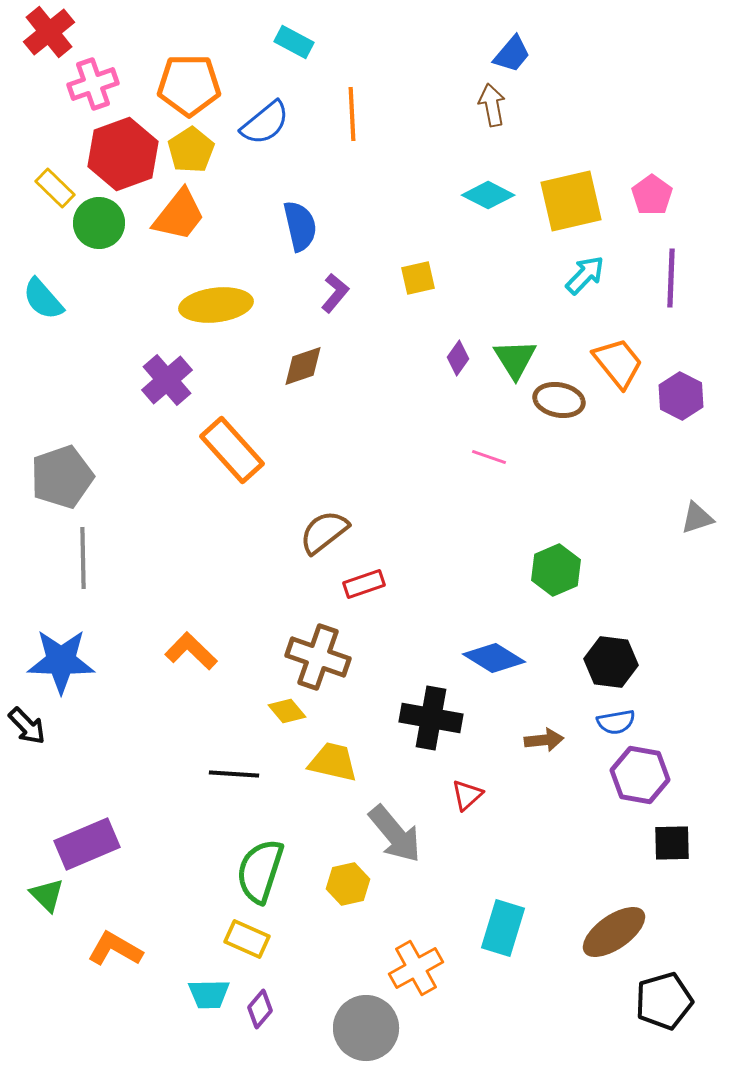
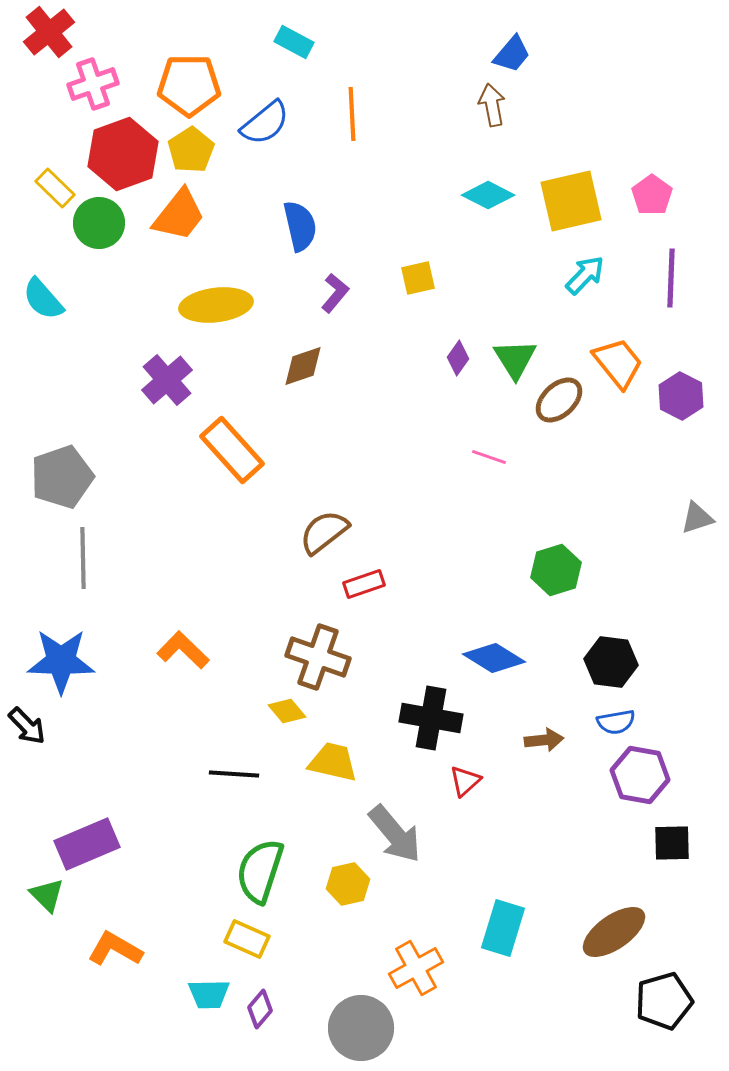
brown ellipse at (559, 400): rotated 54 degrees counterclockwise
green hexagon at (556, 570): rotated 6 degrees clockwise
orange L-shape at (191, 651): moved 8 px left, 1 px up
red triangle at (467, 795): moved 2 px left, 14 px up
gray circle at (366, 1028): moved 5 px left
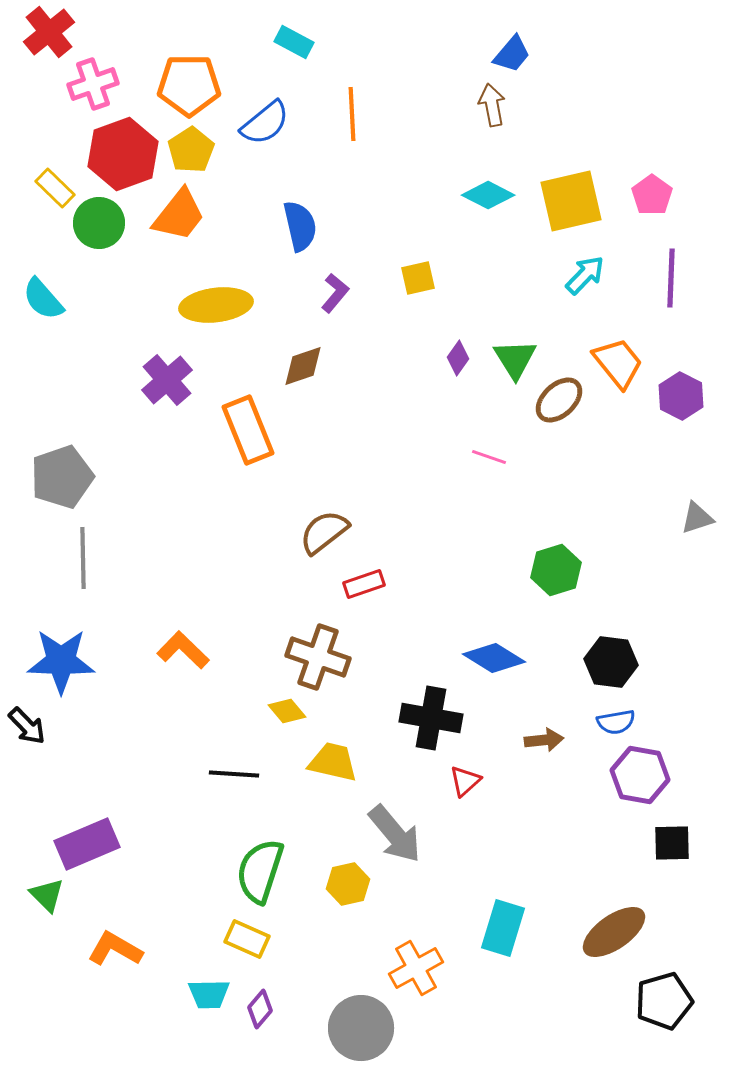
orange rectangle at (232, 450): moved 16 px right, 20 px up; rotated 20 degrees clockwise
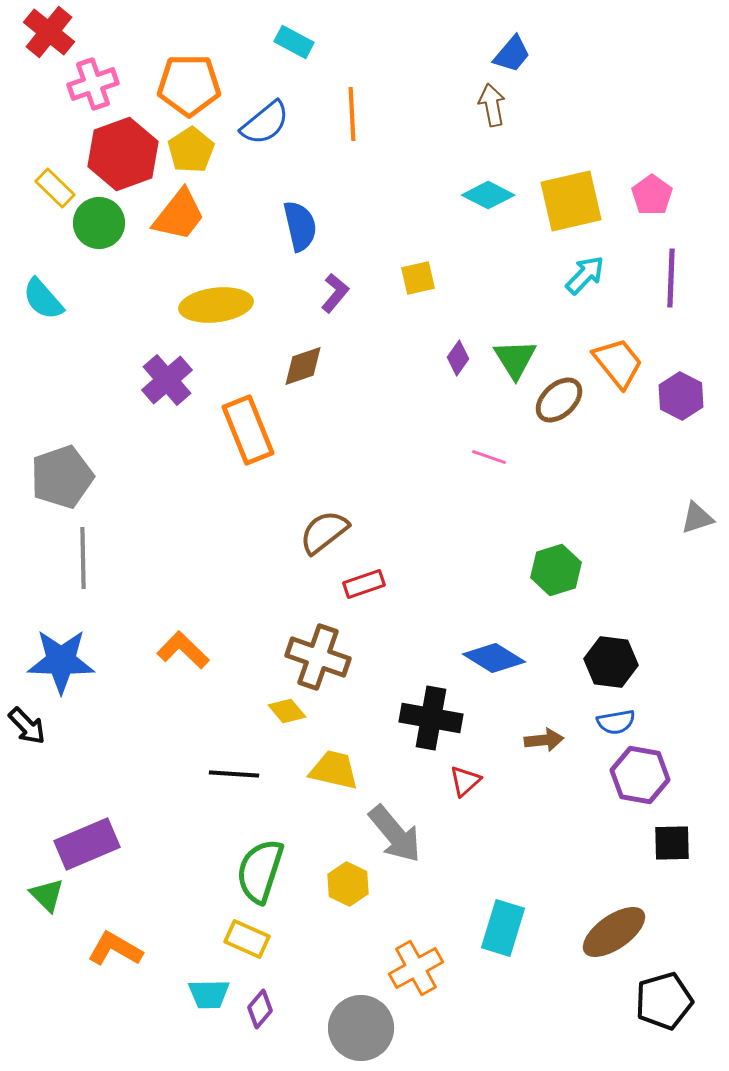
red cross at (49, 32): rotated 12 degrees counterclockwise
yellow trapezoid at (333, 762): moved 1 px right, 8 px down
yellow hexagon at (348, 884): rotated 21 degrees counterclockwise
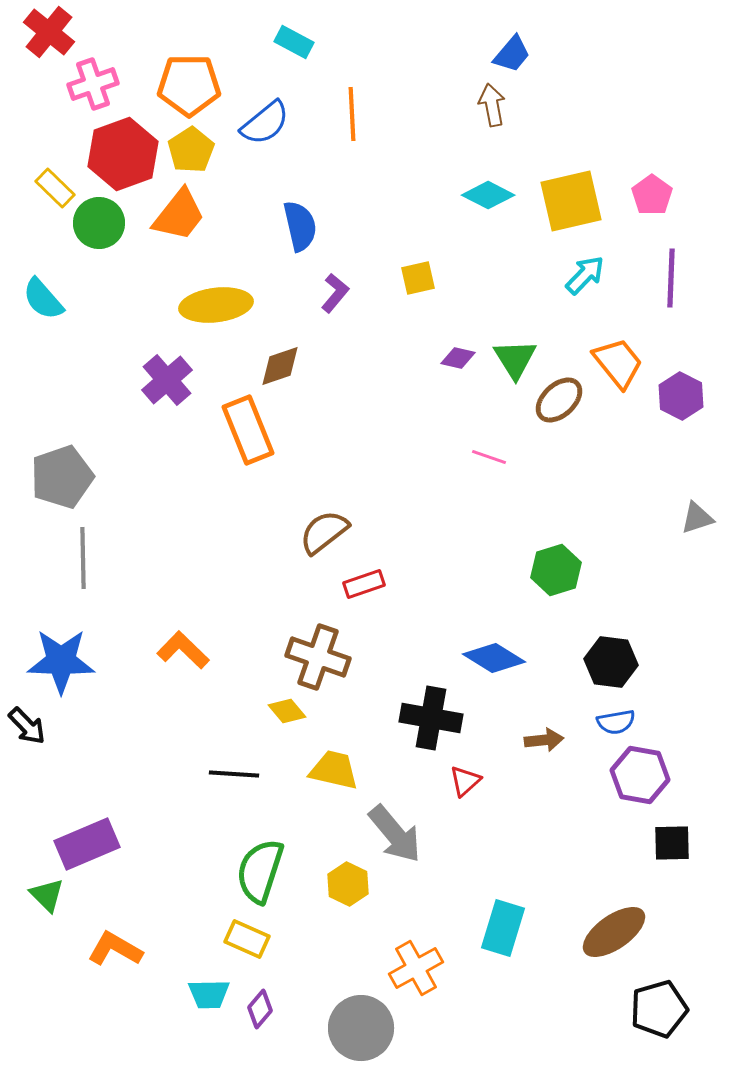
purple diamond at (458, 358): rotated 68 degrees clockwise
brown diamond at (303, 366): moved 23 px left
black pentagon at (664, 1001): moved 5 px left, 8 px down
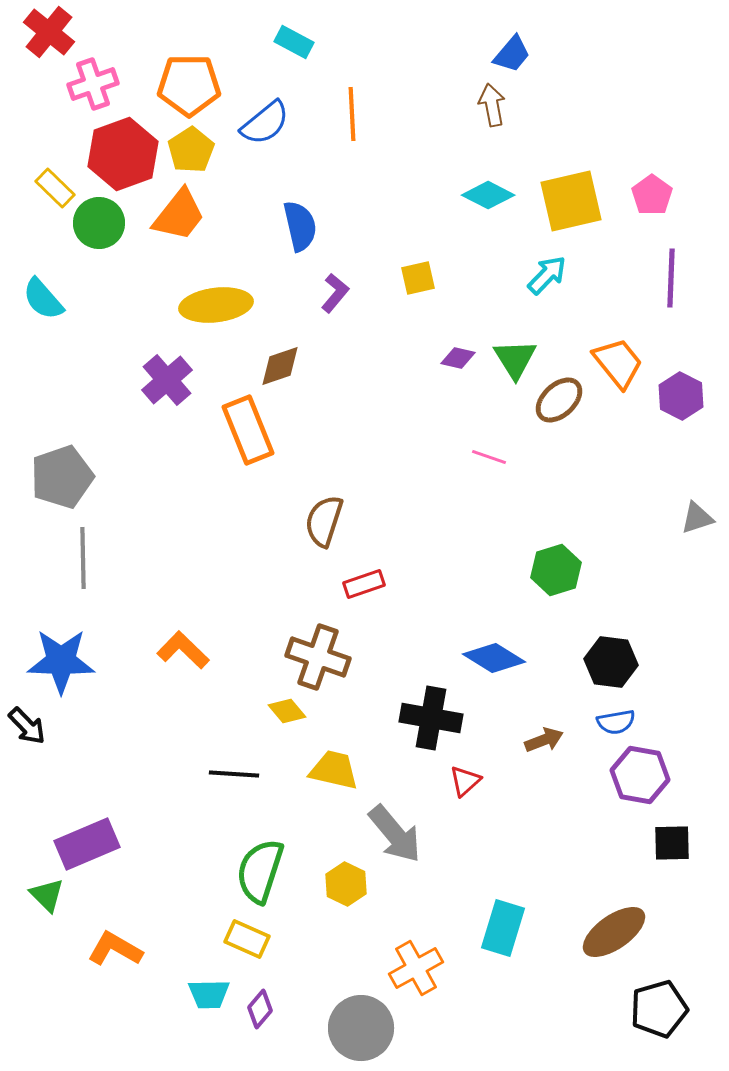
cyan arrow at (585, 275): moved 38 px left
brown semicircle at (324, 532): moved 11 px up; rotated 34 degrees counterclockwise
brown arrow at (544, 740): rotated 15 degrees counterclockwise
yellow hexagon at (348, 884): moved 2 px left
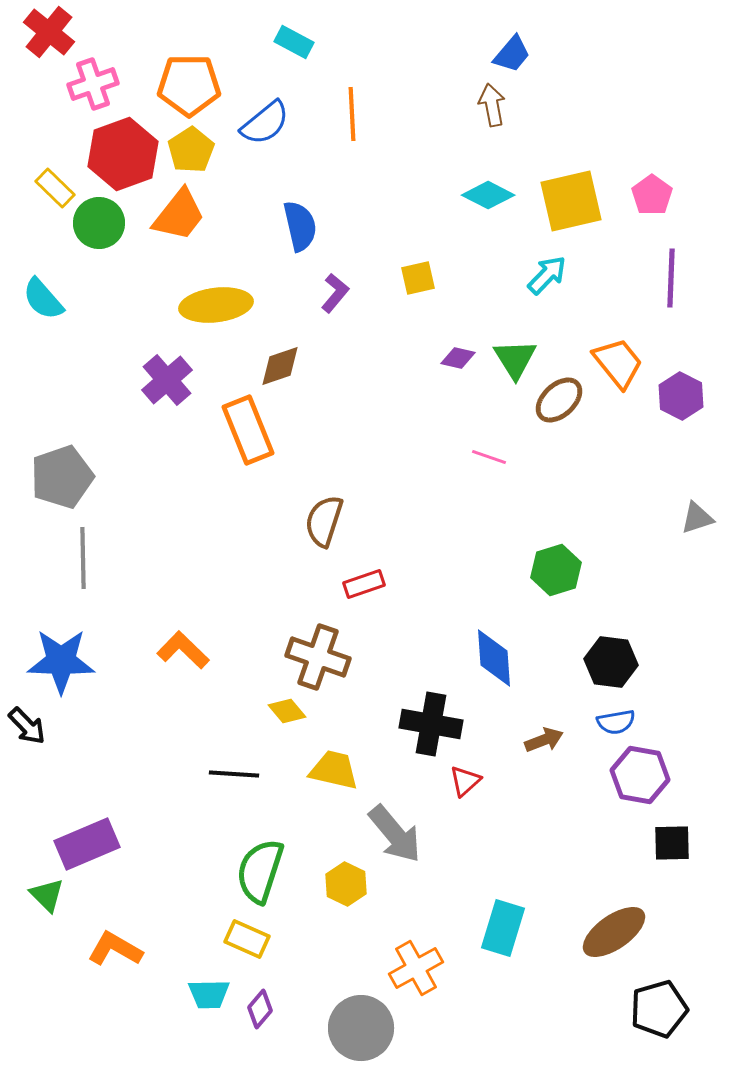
blue diamond at (494, 658): rotated 54 degrees clockwise
black cross at (431, 718): moved 6 px down
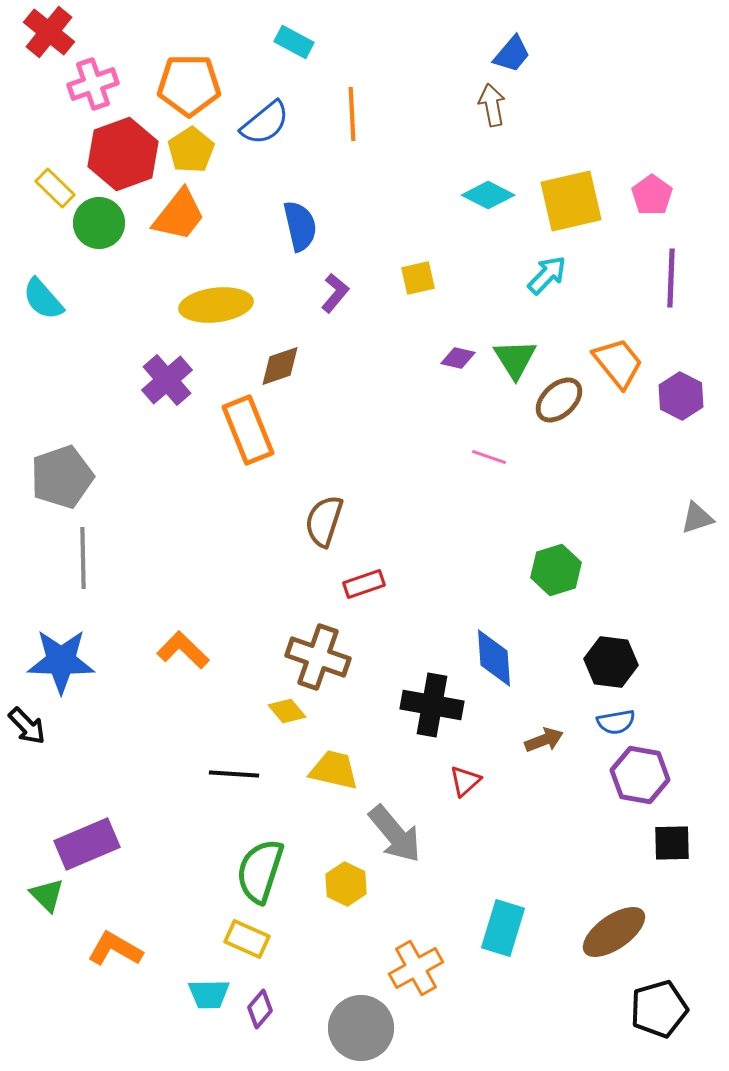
black cross at (431, 724): moved 1 px right, 19 px up
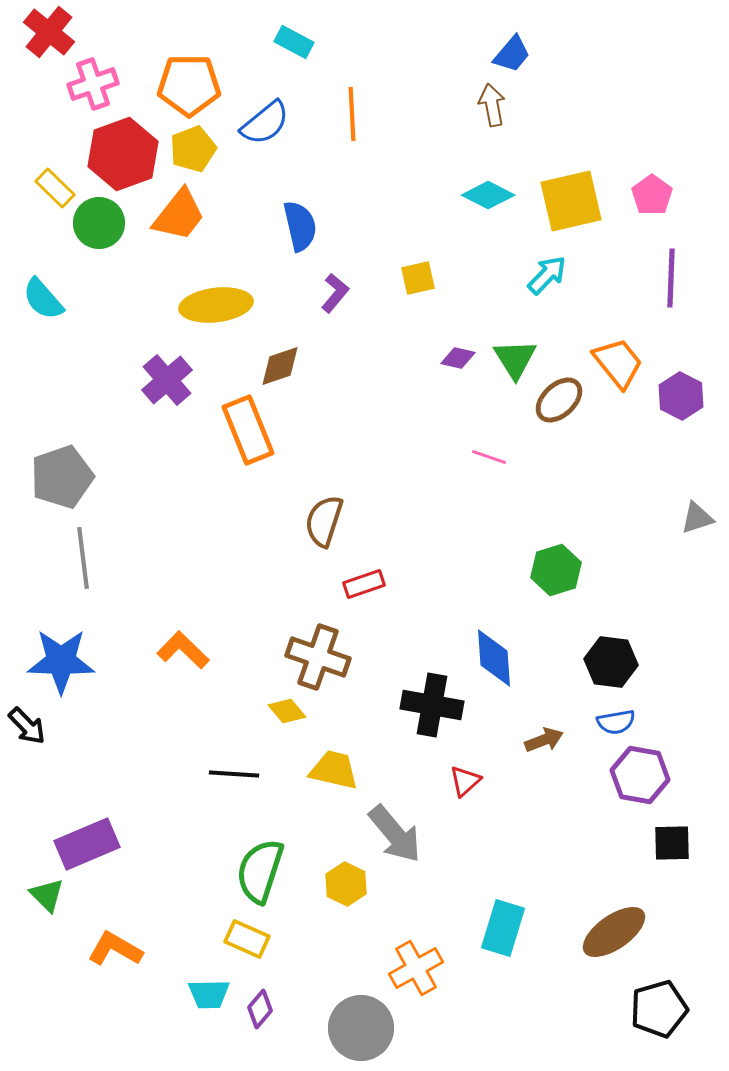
yellow pentagon at (191, 150): moved 2 px right, 1 px up; rotated 12 degrees clockwise
gray line at (83, 558): rotated 6 degrees counterclockwise
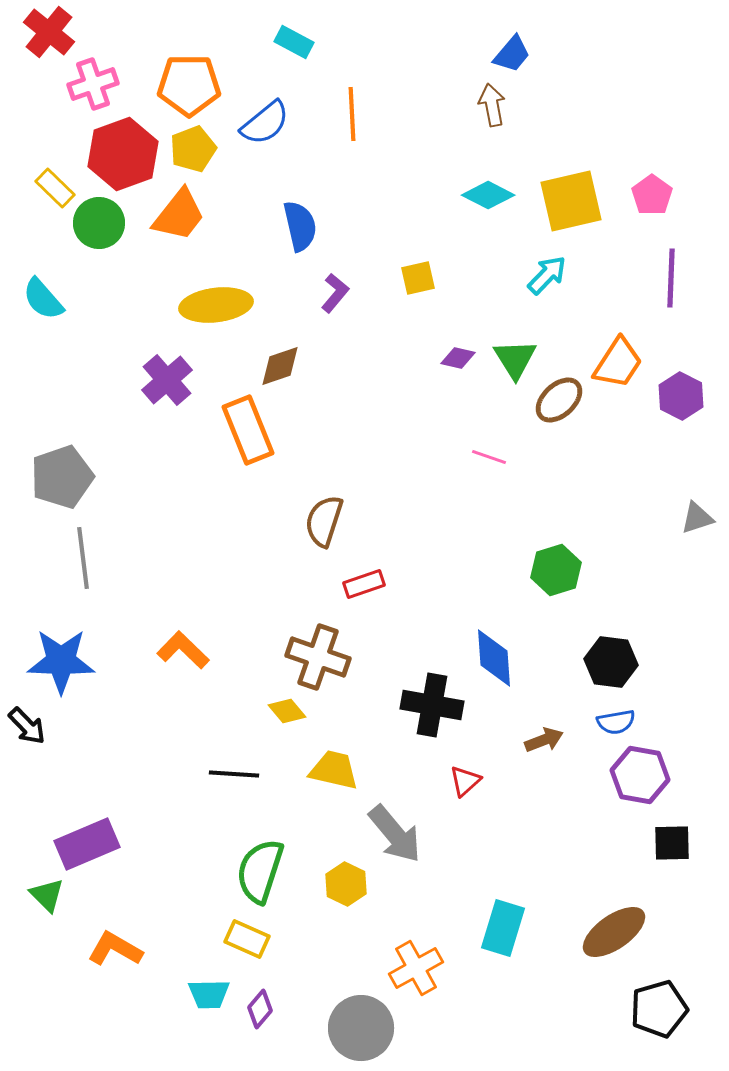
orange trapezoid at (618, 363): rotated 72 degrees clockwise
